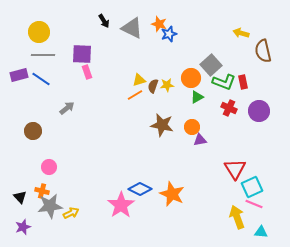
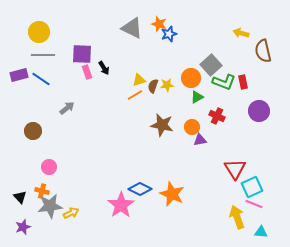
black arrow at (104, 21): moved 47 px down
red cross at (229, 108): moved 12 px left, 8 px down
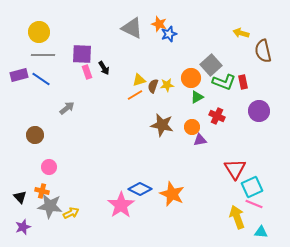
brown circle at (33, 131): moved 2 px right, 4 px down
gray star at (50, 206): rotated 15 degrees clockwise
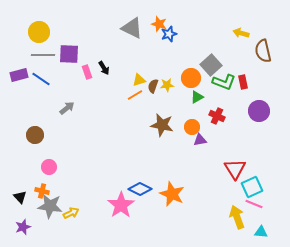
purple square at (82, 54): moved 13 px left
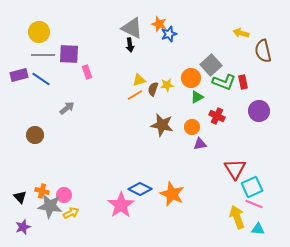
black arrow at (104, 68): moved 26 px right, 23 px up; rotated 24 degrees clockwise
brown semicircle at (153, 86): moved 3 px down
purple triangle at (200, 140): moved 4 px down
pink circle at (49, 167): moved 15 px right, 28 px down
cyan triangle at (261, 232): moved 3 px left, 3 px up
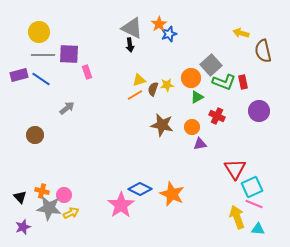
orange star at (159, 24): rotated 21 degrees clockwise
gray star at (50, 206): moved 1 px left, 2 px down
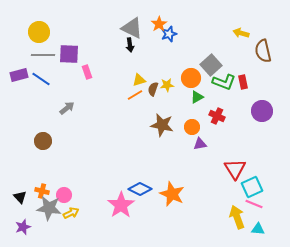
purple circle at (259, 111): moved 3 px right
brown circle at (35, 135): moved 8 px right, 6 px down
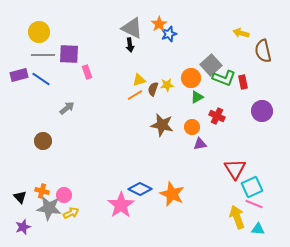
green L-shape at (224, 82): moved 4 px up
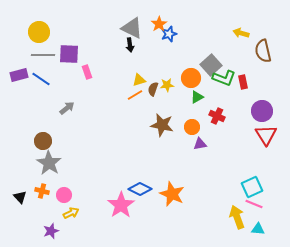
red triangle at (235, 169): moved 31 px right, 34 px up
gray star at (49, 208): moved 45 px up; rotated 25 degrees clockwise
purple star at (23, 227): moved 28 px right, 4 px down
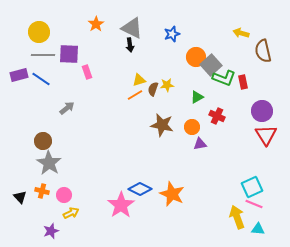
orange star at (159, 24): moved 63 px left
blue star at (169, 34): moved 3 px right
orange circle at (191, 78): moved 5 px right, 21 px up
